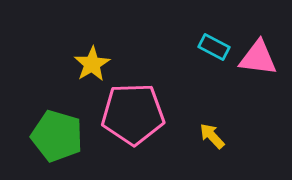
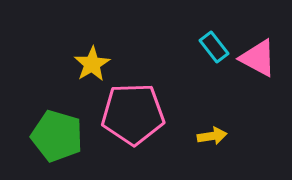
cyan rectangle: rotated 24 degrees clockwise
pink triangle: rotated 21 degrees clockwise
yellow arrow: rotated 124 degrees clockwise
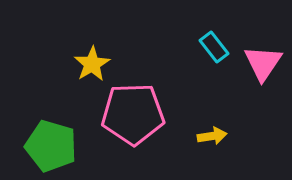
pink triangle: moved 5 px right, 5 px down; rotated 36 degrees clockwise
green pentagon: moved 6 px left, 10 px down
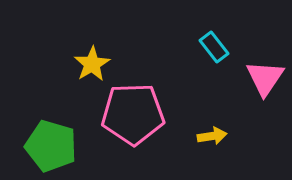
pink triangle: moved 2 px right, 15 px down
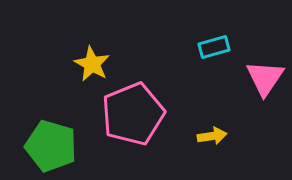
cyan rectangle: rotated 68 degrees counterclockwise
yellow star: rotated 12 degrees counterclockwise
pink pentagon: rotated 20 degrees counterclockwise
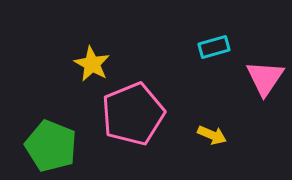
yellow arrow: moved 1 px up; rotated 32 degrees clockwise
green pentagon: rotated 6 degrees clockwise
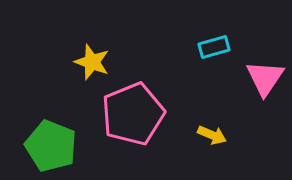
yellow star: moved 2 px up; rotated 9 degrees counterclockwise
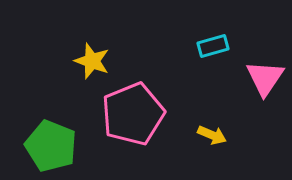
cyan rectangle: moved 1 px left, 1 px up
yellow star: moved 1 px up
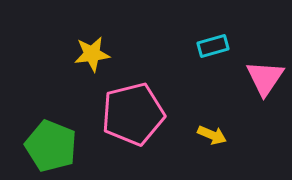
yellow star: moved 7 px up; rotated 27 degrees counterclockwise
pink pentagon: rotated 8 degrees clockwise
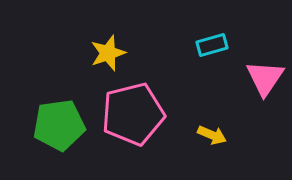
cyan rectangle: moved 1 px left, 1 px up
yellow star: moved 16 px right, 1 px up; rotated 12 degrees counterclockwise
green pentagon: moved 8 px right, 21 px up; rotated 30 degrees counterclockwise
